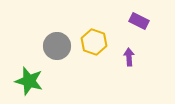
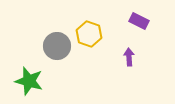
yellow hexagon: moved 5 px left, 8 px up
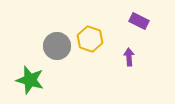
yellow hexagon: moved 1 px right, 5 px down
green star: moved 1 px right, 1 px up
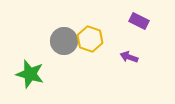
gray circle: moved 7 px right, 5 px up
purple arrow: rotated 66 degrees counterclockwise
green star: moved 6 px up
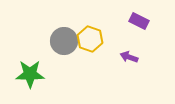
green star: rotated 16 degrees counterclockwise
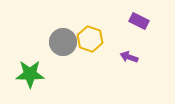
gray circle: moved 1 px left, 1 px down
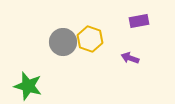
purple rectangle: rotated 36 degrees counterclockwise
purple arrow: moved 1 px right, 1 px down
green star: moved 2 px left, 12 px down; rotated 16 degrees clockwise
